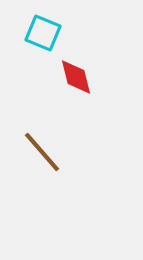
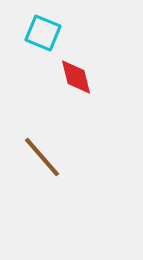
brown line: moved 5 px down
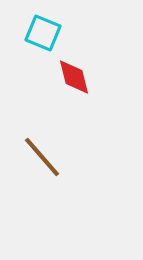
red diamond: moved 2 px left
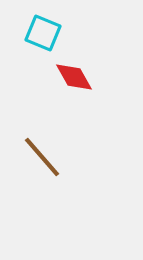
red diamond: rotated 15 degrees counterclockwise
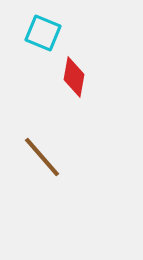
red diamond: rotated 39 degrees clockwise
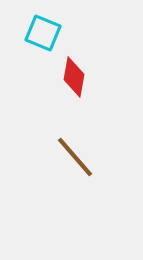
brown line: moved 33 px right
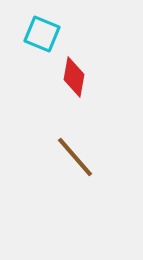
cyan square: moved 1 px left, 1 px down
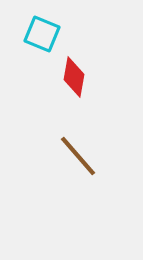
brown line: moved 3 px right, 1 px up
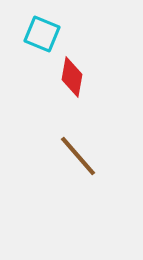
red diamond: moved 2 px left
